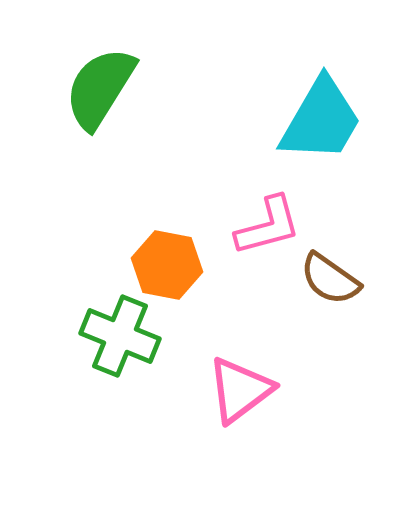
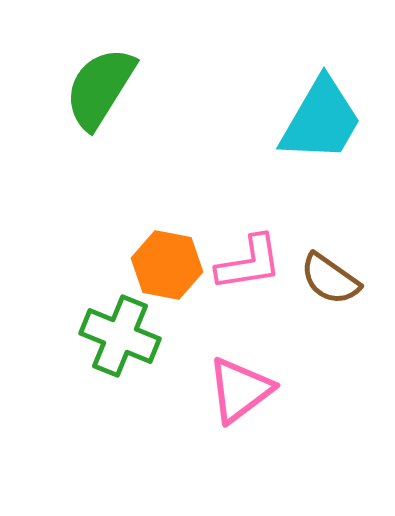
pink L-shape: moved 19 px left, 37 px down; rotated 6 degrees clockwise
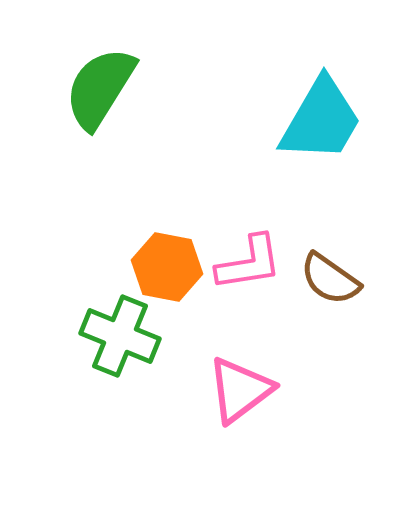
orange hexagon: moved 2 px down
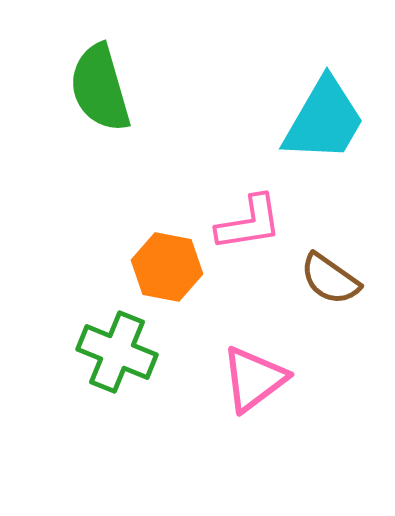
green semicircle: rotated 48 degrees counterclockwise
cyan trapezoid: moved 3 px right
pink L-shape: moved 40 px up
green cross: moved 3 px left, 16 px down
pink triangle: moved 14 px right, 11 px up
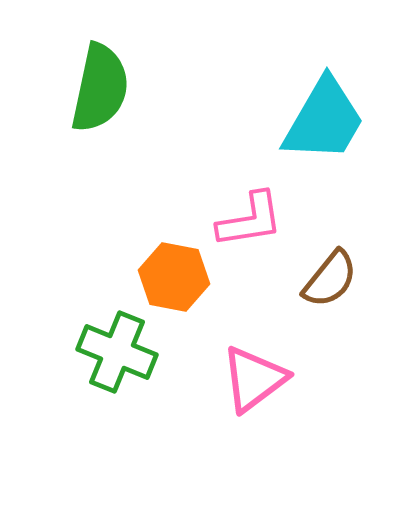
green semicircle: rotated 152 degrees counterclockwise
pink L-shape: moved 1 px right, 3 px up
orange hexagon: moved 7 px right, 10 px down
brown semicircle: rotated 86 degrees counterclockwise
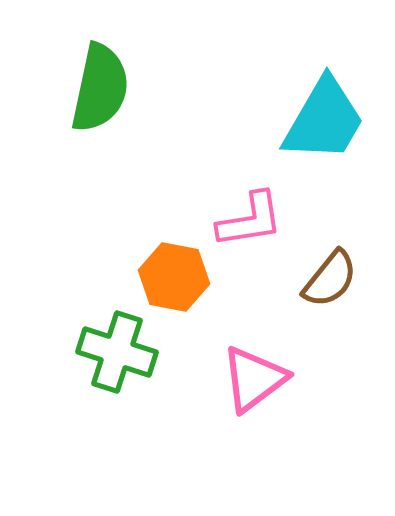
green cross: rotated 4 degrees counterclockwise
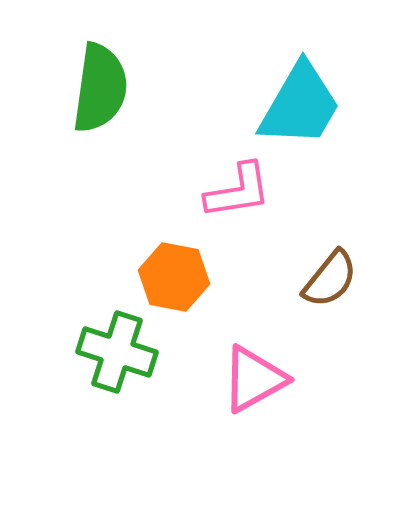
green semicircle: rotated 4 degrees counterclockwise
cyan trapezoid: moved 24 px left, 15 px up
pink L-shape: moved 12 px left, 29 px up
pink triangle: rotated 8 degrees clockwise
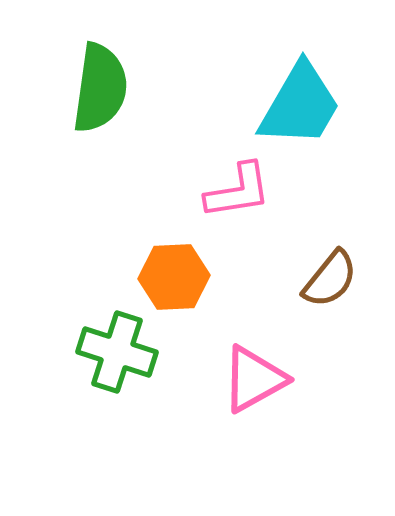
orange hexagon: rotated 14 degrees counterclockwise
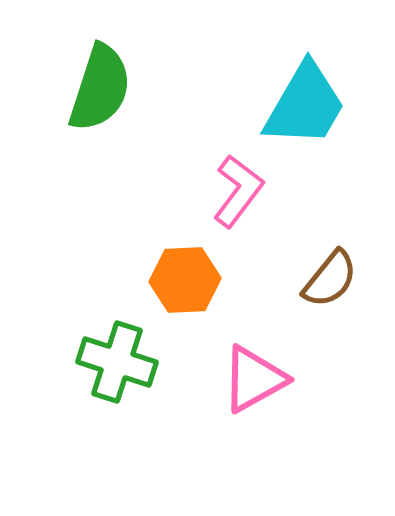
green semicircle: rotated 10 degrees clockwise
cyan trapezoid: moved 5 px right
pink L-shape: rotated 44 degrees counterclockwise
orange hexagon: moved 11 px right, 3 px down
green cross: moved 10 px down
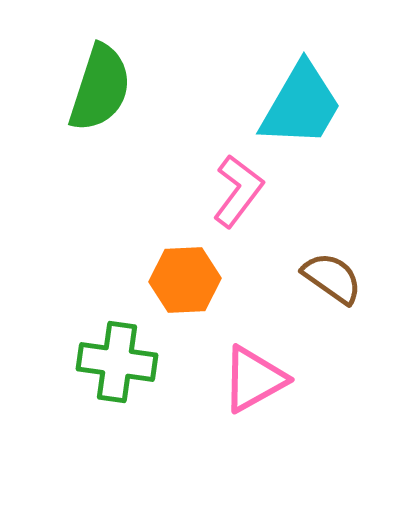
cyan trapezoid: moved 4 px left
brown semicircle: moved 2 px right, 1 px up; rotated 94 degrees counterclockwise
green cross: rotated 10 degrees counterclockwise
